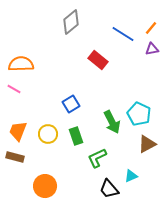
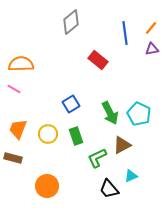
blue line: moved 2 px right, 1 px up; rotated 50 degrees clockwise
green arrow: moved 2 px left, 9 px up
orange trapezoid: moved 2 px up
brown triangle: moved 25 px left, 1 px down
brown rectangle: moved 2 px left, 1 px down
orange circle: moved 2 px right
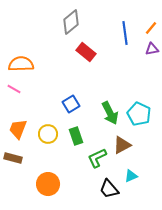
red rectangle: moved 12 px left, 8 px up
orange circle: moved 1 px right, 2 px up
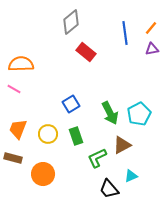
cyan pentagon: rotated 20 degrees clockwise
orange circle: moved 5 px left, 10 px up
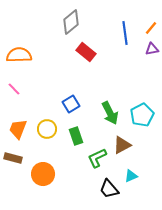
orange semicircle: moved 2 px left, 9 px up
pink line: rotated 16 degrees clockwise
cyan pentagon: moved 3 px right, 1 px down
yellow circle: moved 1 px left, 5 px up
